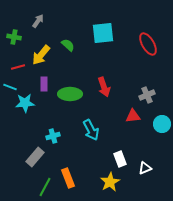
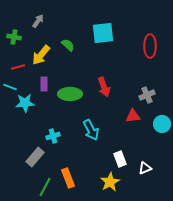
red ellipse: moved 2 px right, 2 px down; rotated 30 degrees clockwise
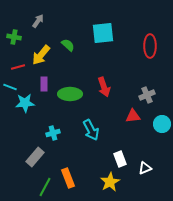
cyan cross: moved 3 px up
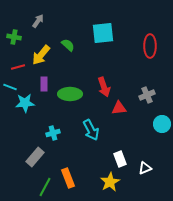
red triangle: moved 14 px left, 8 px up
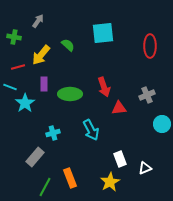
cyan star: rotated 30 degrees counterclockwise
orange rectangle: moved 2 px right
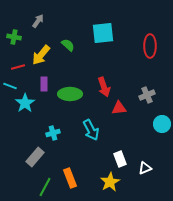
cyan line: moved 1 px up
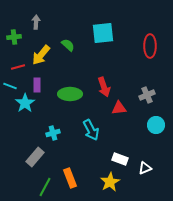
gray arrow: moved 2 px left, 1 px down; rotated 32 degrees counterclockwise
green cross: rotated 16 degrees counterclockwise
purple rectangle: moved 7 px left, 1 px down
cyan circle: moved 6 px left, 1 px down
white rectangle: rotated 49 degrees counterclockwise
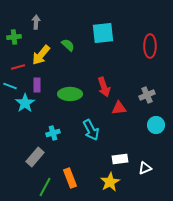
white rectangle: rotated 28 degrees counterclockwise
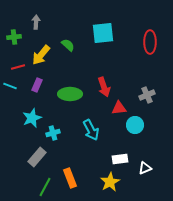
red ellipse: moved 4 px up
purple rectangle: rotated 24 degrees clockwise
cyan star: moved 7 px right, 15 px down; rotated 12 degrees clockwise
cyan circle: moved 21 px left
gray rectangle: moved 2 px right
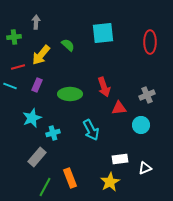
cyan circle: moved 6 px right
